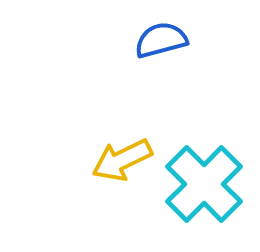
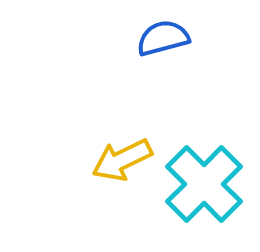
blue semicircle: moved 2 px right, 2 px up
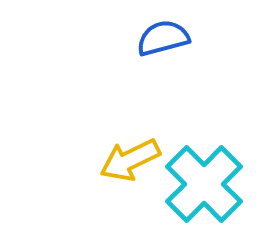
yellow arrow: moved 8 px right
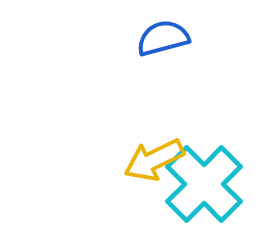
yellow arrow: moved 24 px right
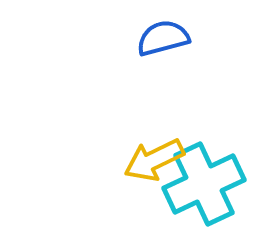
cyan cross: rotated 20 degrees clockwise
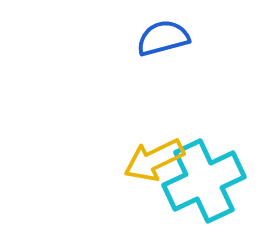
cyan cross: moved 3 px up
